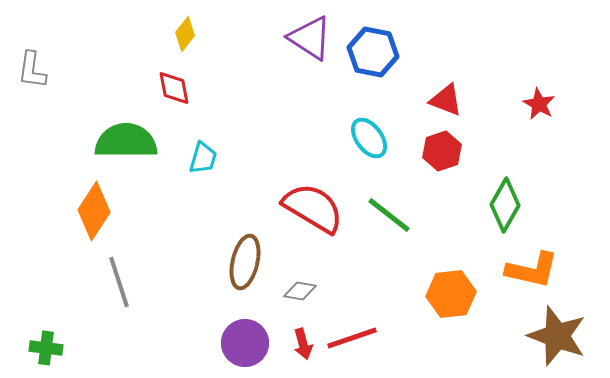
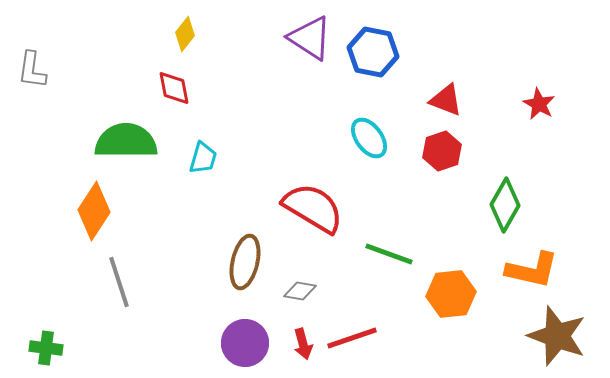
green line: moved 39 px down; rotated 18 degrees counterclockwise
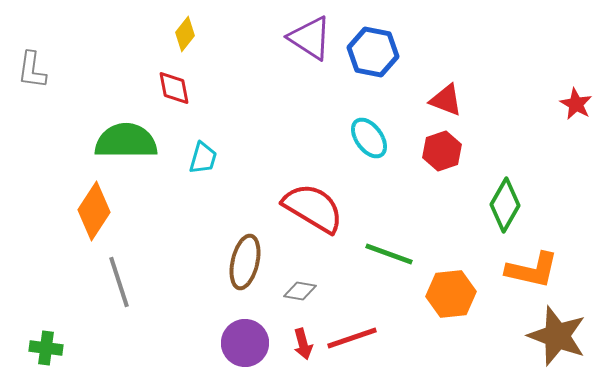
red star: moved 37 px right
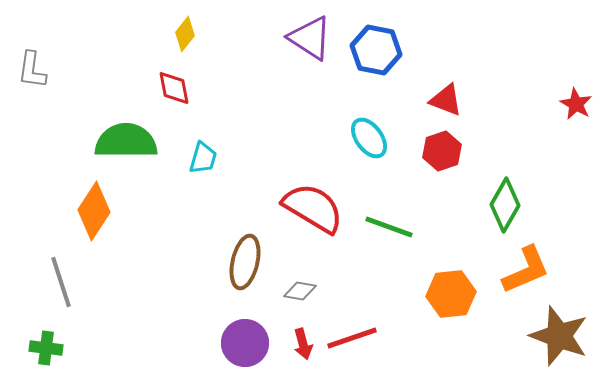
blue hexagon: moved 3 px right, 2 px up
green line: moved 27 px up
orange L-shape: moved 6 px left; rotated 36 degrees counterclockwise
gray line: moved 58 px left
brown star: moved 2 px right
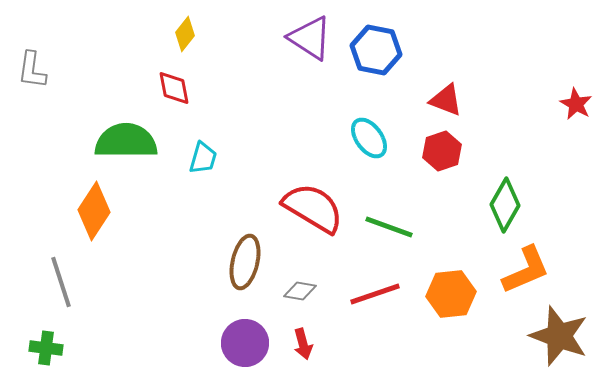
red line: moved 23 px right, 44 px up
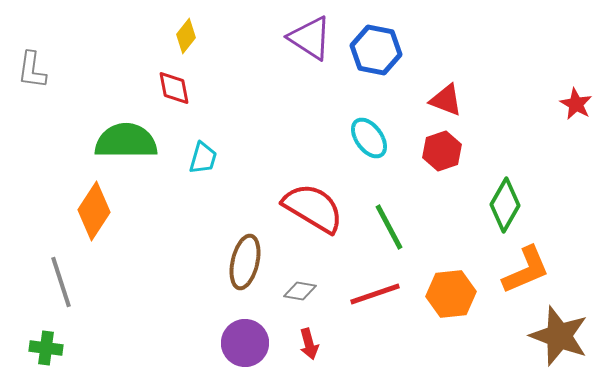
yellow diamond: moved 1 px right, 2 px down
green line: rotated 42 degrees clockwise
red arrow: moved 6 px right
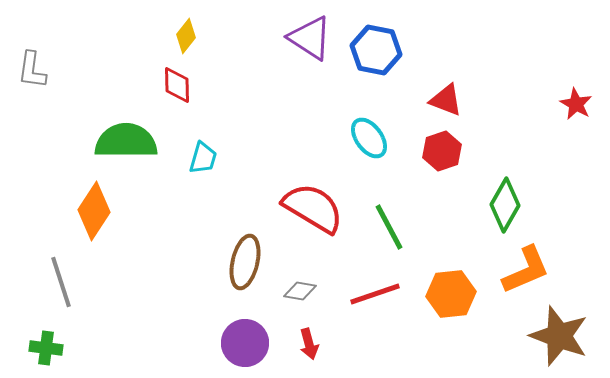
red diamond: moved 3 px right, 3 px up; rotated 9 degrees clockwise
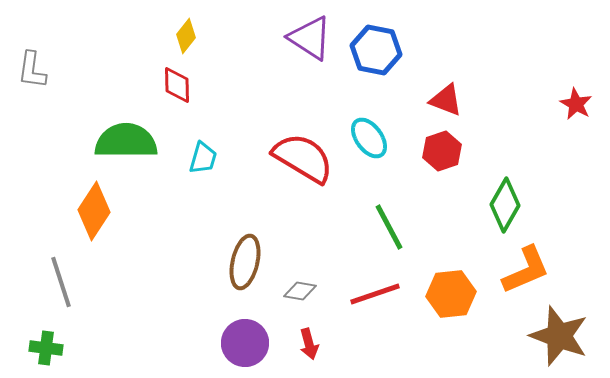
red semicircle: moved 10 px left, 50 px up
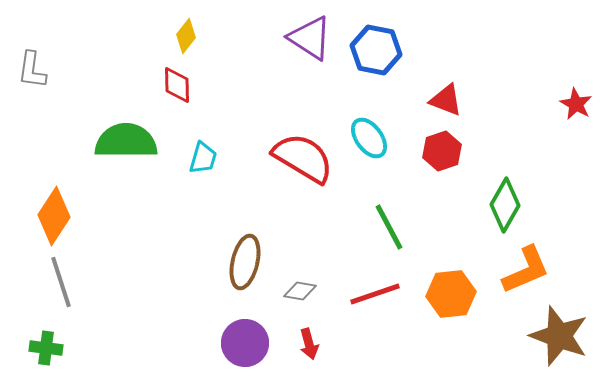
orange diamond: moved 40 px left, 5 px down
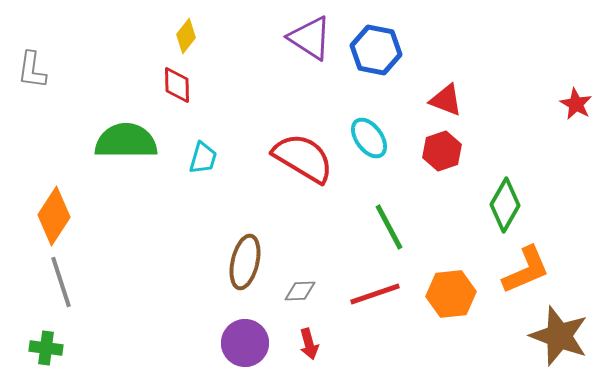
gray diamond: rotated 12 degrees counterclockwise
